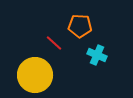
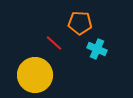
orange pentagon: moved 3 px up
cyan cross: moved 6 px up
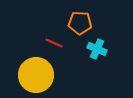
red line: rotated 18 degrees counterclockwise
yellow circle: moved 1 px right
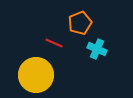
orange pentagon: rotated 25 degrees counterclockwise
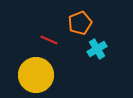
red line: moved 5 px left, 3 px up
cyan cross: rotated 36 degrees clockwise
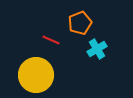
red line: moved 2 px right
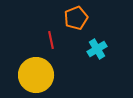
orange pentagon: moved 4 px left, 5 px up
red line: rotated 54 degrees clockwise
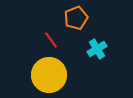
red line: rotated 24 degrees counterclockwise
yellow circle: moved 13 px right
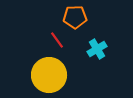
orange pentagon: moved 1 px left, 1 px up; rotated 20 degrees clockwise
red line: moved 6 px right
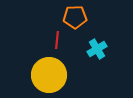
red line: rotated 42 degrees clockwise
